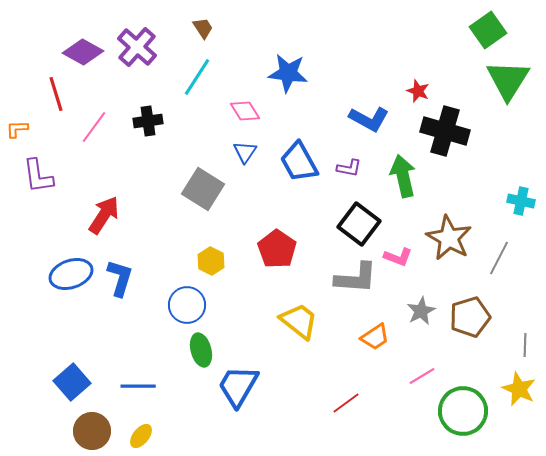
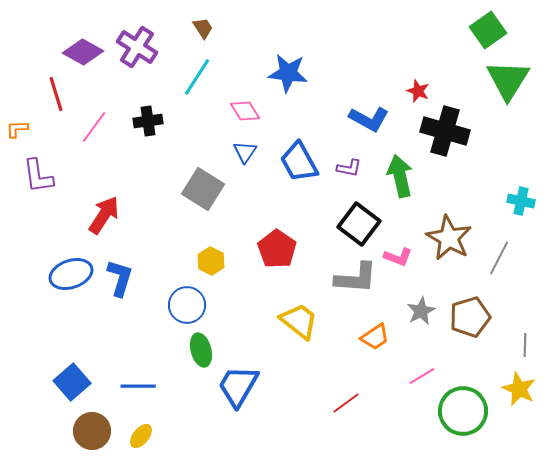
purple cross at (137, 47): rotated 9 degrees counterclockwise
green arrow at (403, 176): moved 3 px left
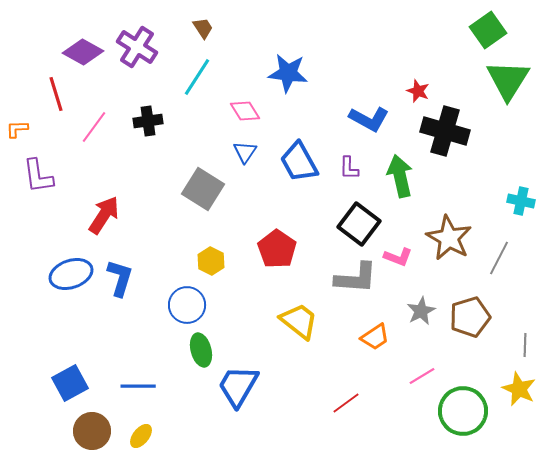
purple L-shape at (349, 168): rotated 80 degrees clockwise
blue square at (72, 382): moved 2 px left, 1 px down; rotated 12 degrees clockwise
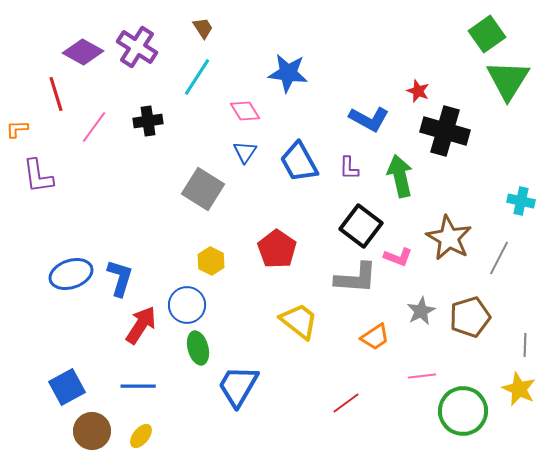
green square at (488, 30): moved 1 px left, 4 px down
red arrow at (104, 215): moved 37 px right, 110 px down
black square at (359, 224): moved 2 px right, 2 px down
green ellipse at (201, 350): moved 3 px left, 2 px up
pink line at (422, 376): rotated 24 degrees clockwise
blue square at (70, 383): moved 3 px left, 4 px down
